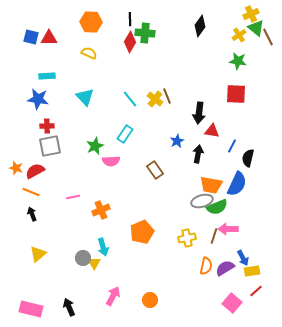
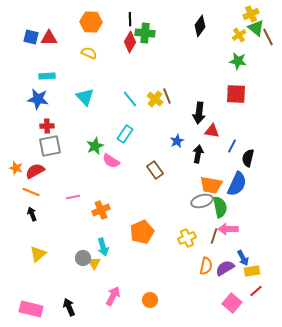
pink semicircle at (111, 161): rotated 36 degrees clockwise
green semicircle at (217, 207): moved 3 px right; rotated 80 degrees counterclockwise
yellow cross at (187, 238): rotated 12 degrees counterclockwise
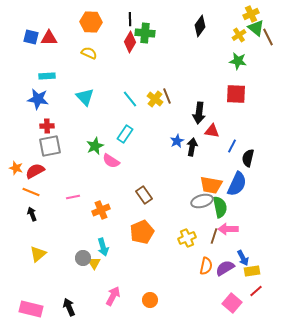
black arrow at (198, 154): moved 6 px left, 7 px up
brown rectangle at (155, 170): moved 11 px left, 25 px down
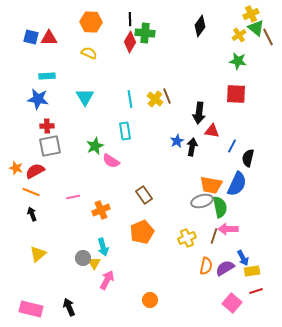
cyan triangle at (85, 97): rotated 12 degrees clockwise
cyan line at (130, 99): rotated 30 degrees clockwise
cyan rectangle at (125, 134): moved 3 px up; rotated 42 degrees counterclockwise
red line at (256, 291): rotated 24 degrees clockwise
pink arrow at (113, 296): moved 6 px left, 16 px up
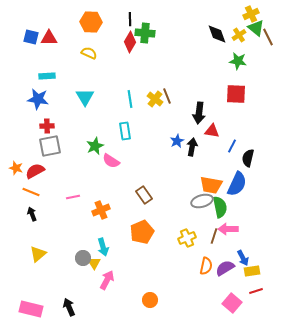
black diamond at (200, 26): moved 17 px right, 8 px down; rotated 55 degrees counterclockwise
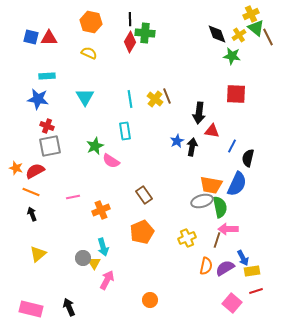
orange hexagon at (91, 22): rotated 10 degrees clockwise
green star at (238, 61): moved 6 px left, 5 px up
red cross at (47, 126): rotated 24 degrees clockwise
brown line at (214, 236): moved 3 px right, 4 px down
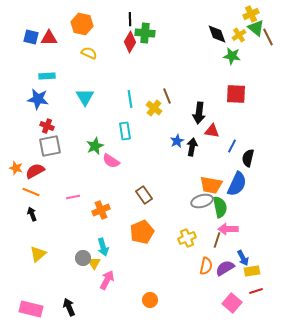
orange hexagon at (91, 22): moved 9 px left, 2 px down
yellow cross at (155, 99): moved 1 px left, 9 px down
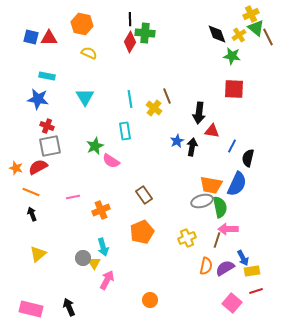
cyan rectangle at (47, 76): rotated 14 degrees clockwise
red square at (236, 94): moved 2 px left, 5 px up
red semicircle at (35, 171): moved 3 px right, 4 px up
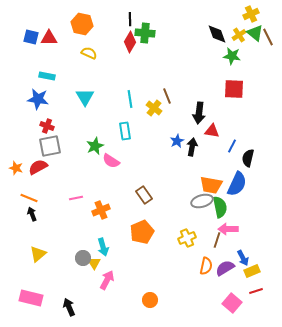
green triangle at (256, 28): moved 1 px left, 5 px down
orange line at (31, 192): moved 2 px left, 6 px down
pink line at (73, 197): moved 3 px right, 1 px down
yellow rectangle at (252, 271): rotated 14 degrees counterclockwise
pink rectangle at (31, 309): moved 11 px up
